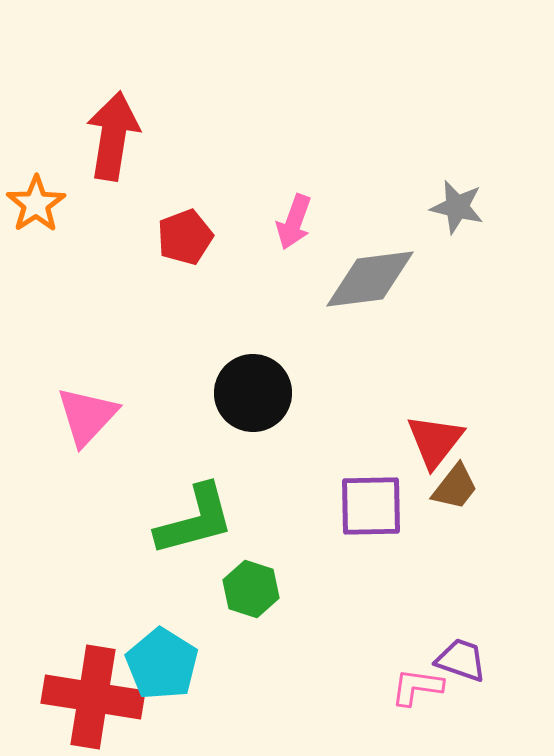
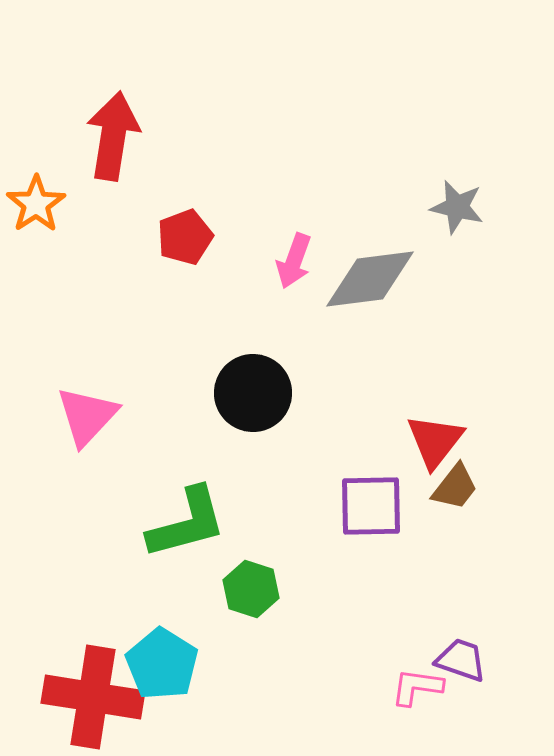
pink arrow: moved 39 px down
green L-shape: moved 8 px left, 3 px down
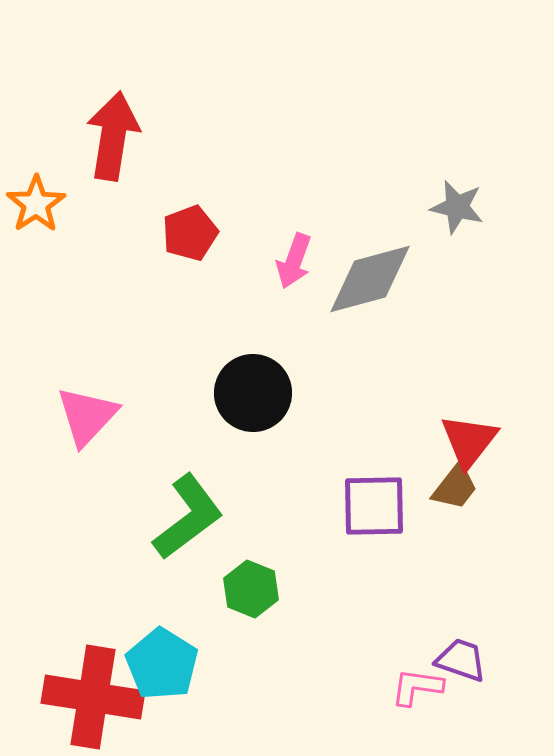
red pentagon: moved 5 px right, 4 px up
gray diamond: rotated 8 degrees counterclockwise
red triangle: moved 34 px right
purple square: moved 3 px right
green L-shape: moved 1 px right, 6 px up; rotated 22 degrees counterclockwise
green hexagon: rotated 4 degrees clockwise
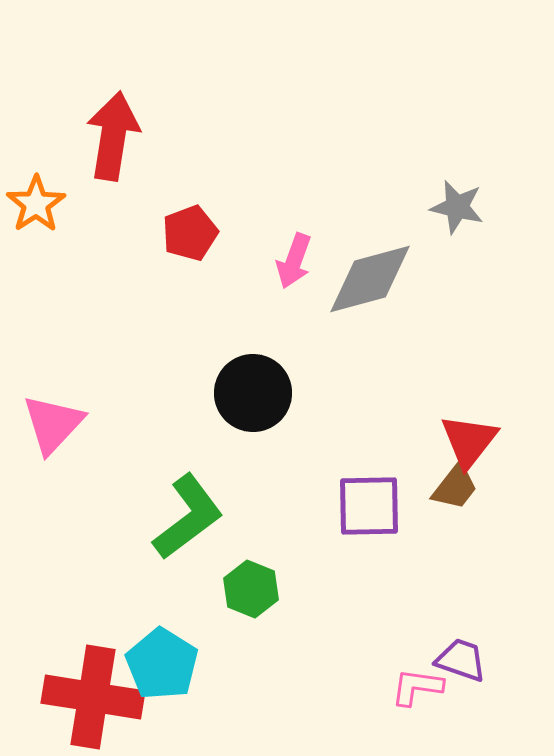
pink triangle: moved 34 px left, 8 px down
purple square: moved 5 px left
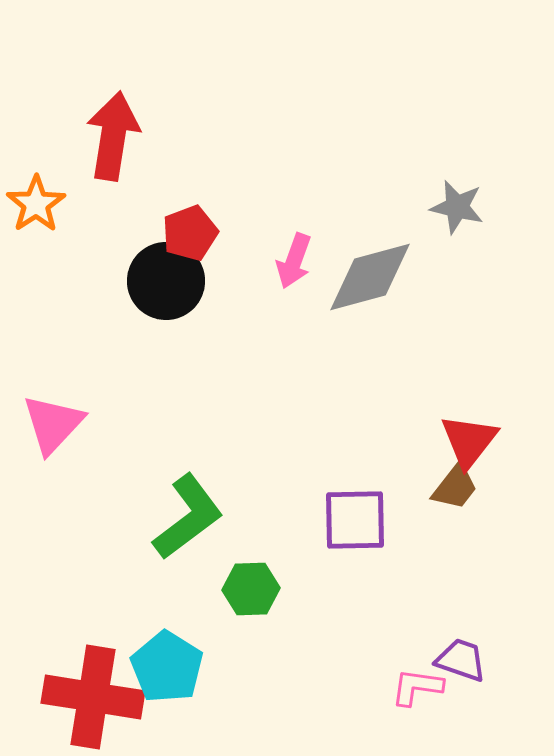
gray diamond: moved 2 px up
black circle: moved 87 px left, 112 px up
purple square: moved 14 px left, 14 px down
green hexagon: rotated 24 degrees counterclockwise
cyan pentagon: moved 5 px right, 3 px down
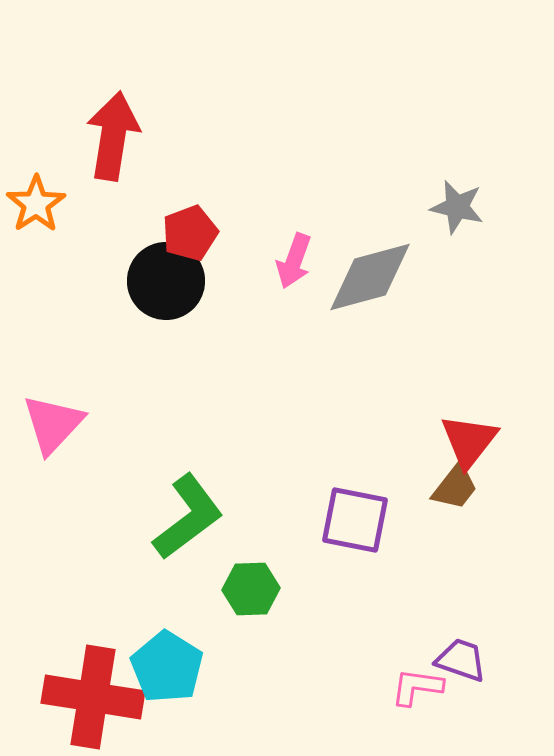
purple square: rotated 12 degrees clockwise
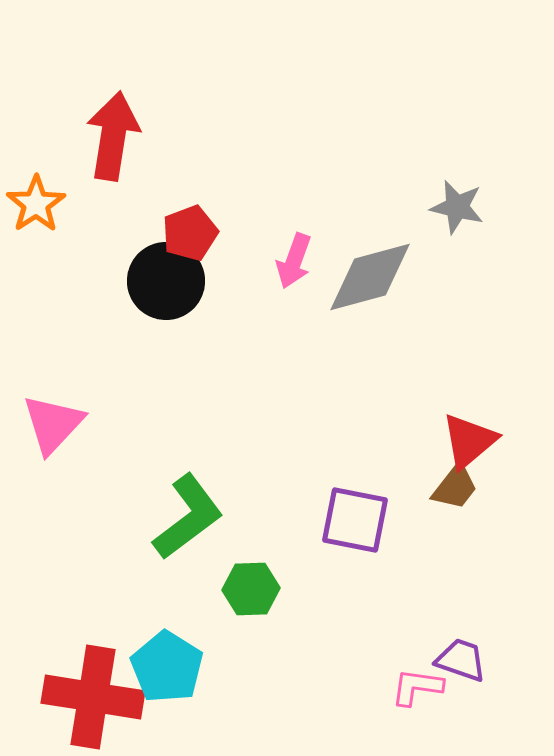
red triangle: rotated 12 degrees clockwise
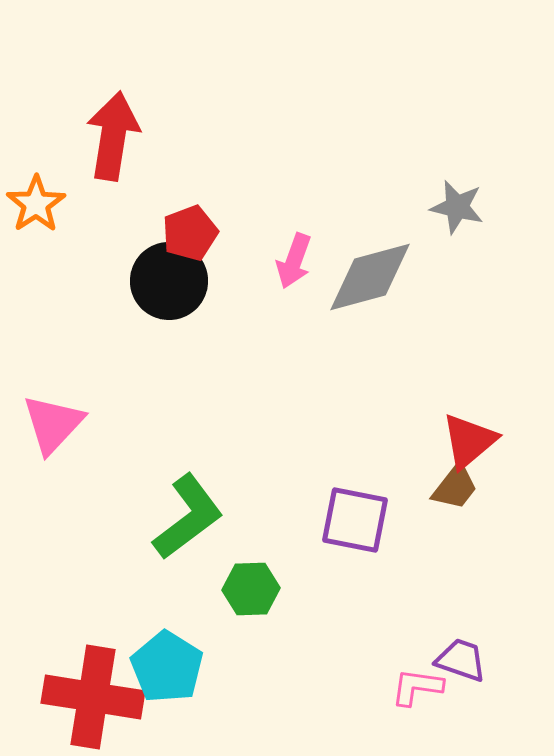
black circle: moved 3 px right
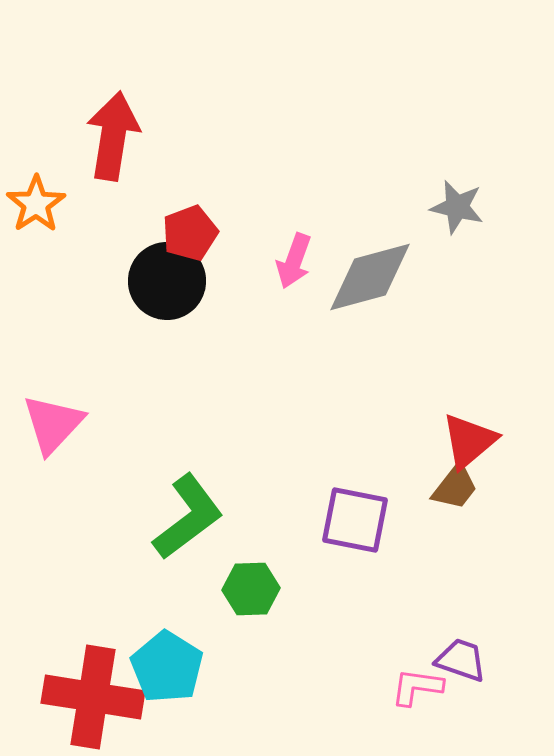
black circle: moved 2 px left
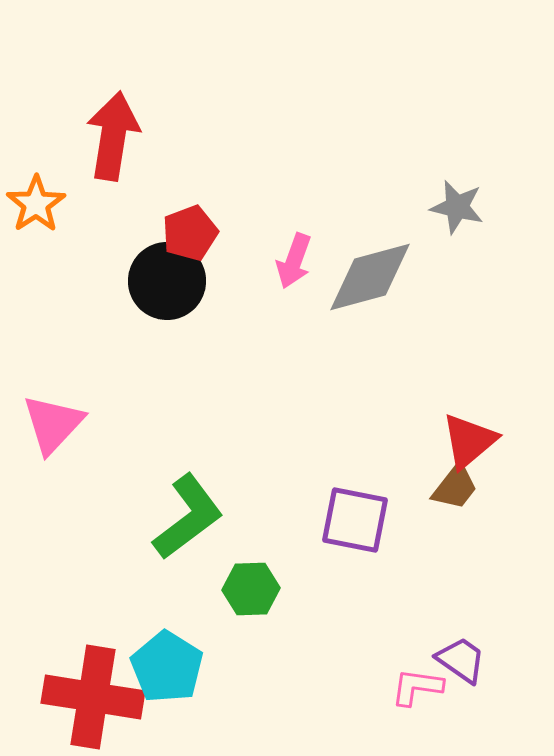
purple trapezoid: rotated 16 degrees clockwise
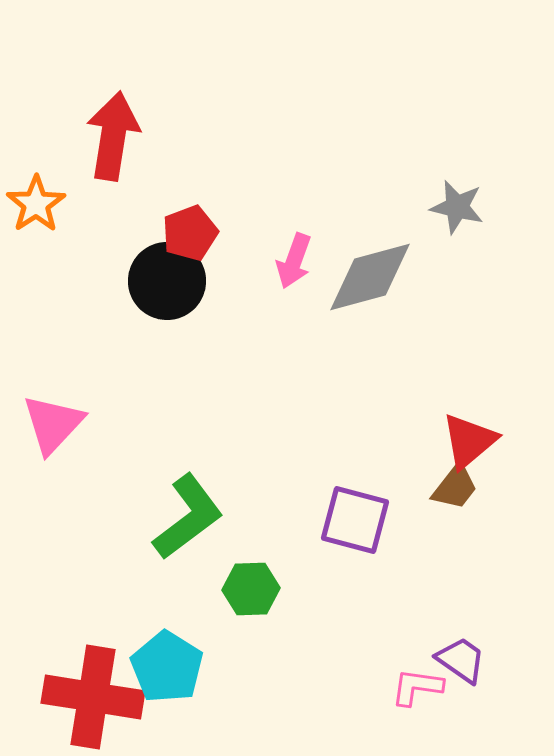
purple square: rotated 4 degrees clockwise
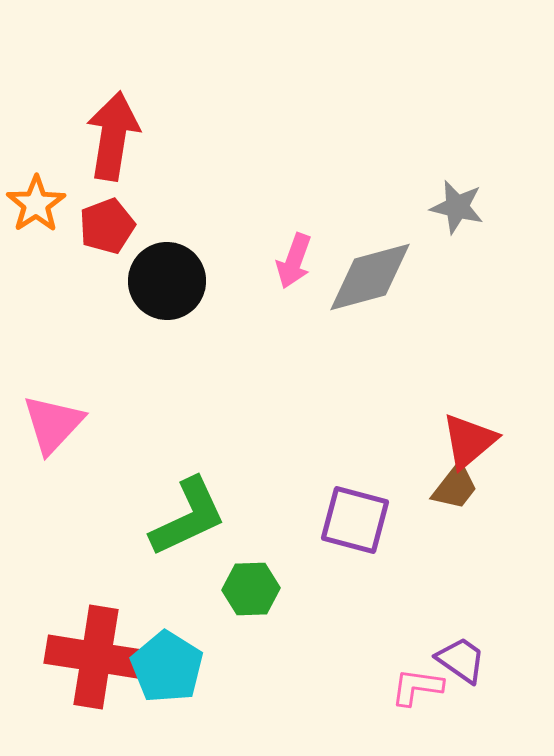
red pentagon: moved 83 px left, 7 px up
green L-shape: rotated 12 degrees clockwise
red cross: moved 3 px right, 40 px up
